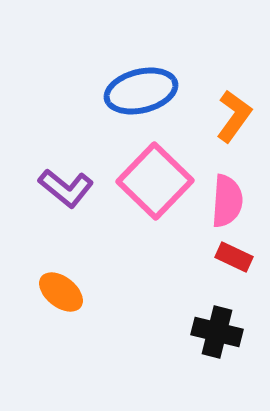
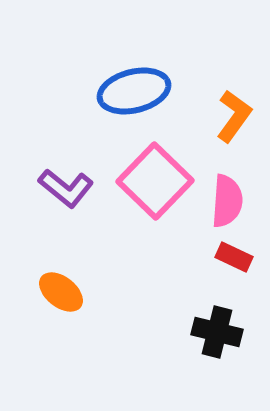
blue ellipse: moved 7 px left
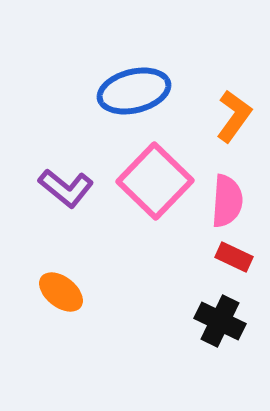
black cross: moved 3 px right, 11 px up; rotated 12 degrees clockwise
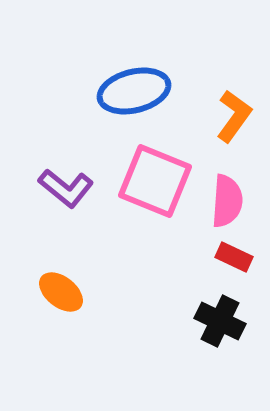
pink square: rotated 22 degrees counterclockwise
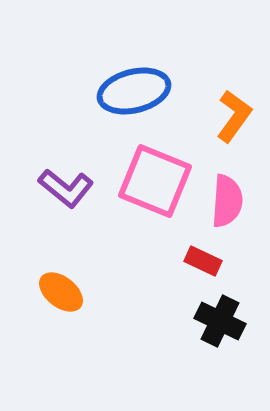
red rectangle: moved 31 px left, 4 px down
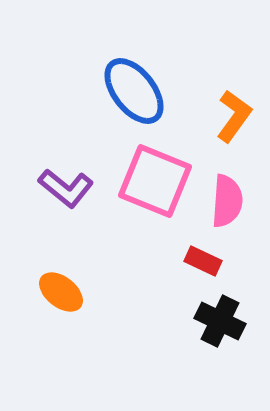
blue ellipse: rotated 66 degrees clockwise
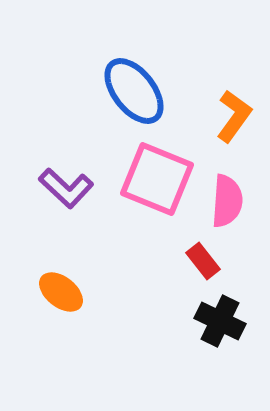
pink square: moved 2 px right, 2 px up
purple L-shape: rotated 4 degrees clockwise
red rectangle: rotated 27 degrees clockwise
